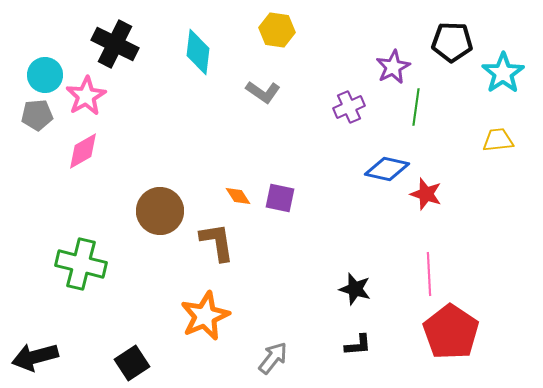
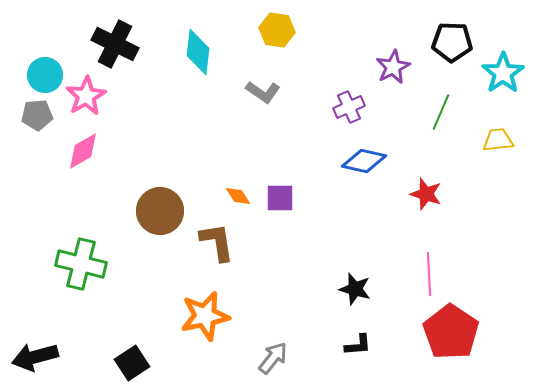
green line: moved 25 px right, 5 px down; rotated 15 degrees clockwise
blue diamond: moved 23 px left, 8 px up
purple square: rotated 12 degrees counterclockwise
orange star: rotated 12 degrees clockwise
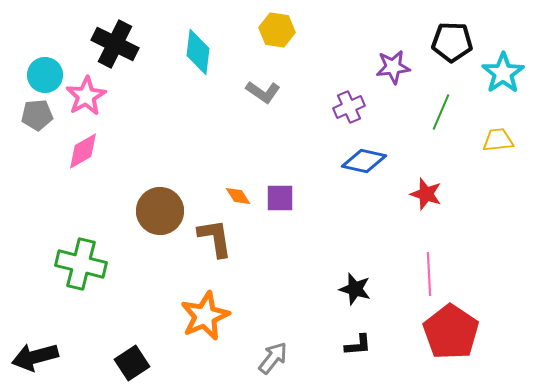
purple star: rotated 20 degrees clockwise
brown L-shape: moved 2 px left, 4 px up
orange star: rotated 12 degrees counterclockwise
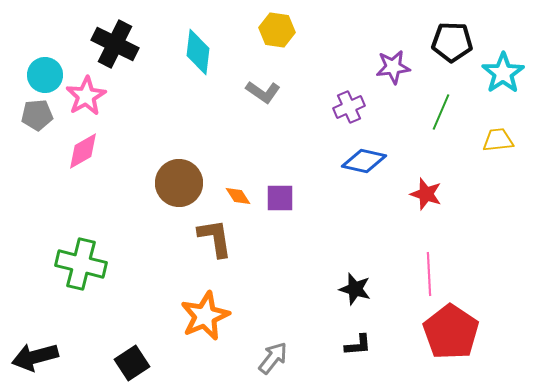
brown circle: moved 19 px right, 28 px up
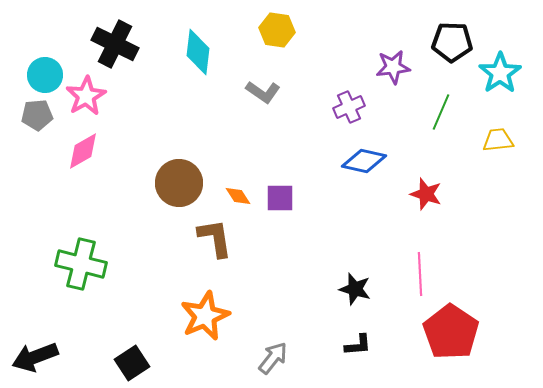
cyan star: moved 3 px left
pink line: moved 9 px left
black arrow: rotated 6 degrees counterclockwise
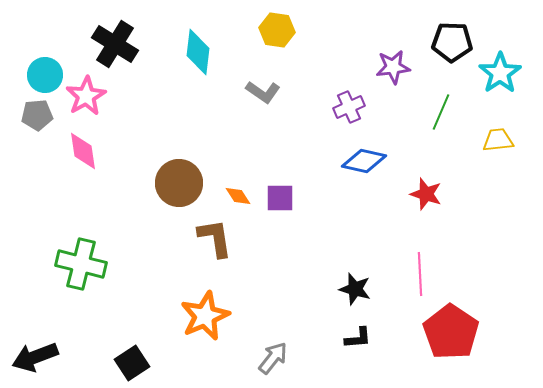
black cross: rotated 6 degrees clockwise
pink diamond: rotated 69 degrees counterclockwise
black L-shape: moved 7 px up
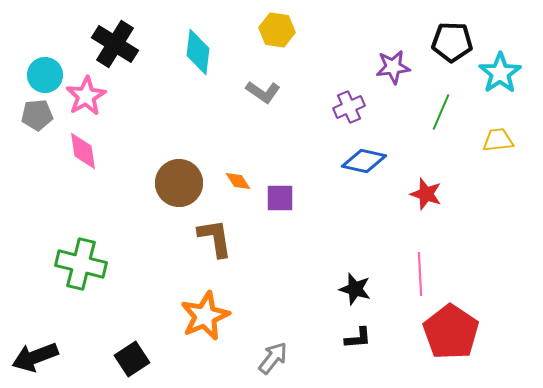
orange diamond: moved 15 px up
black square: moved 4 px up
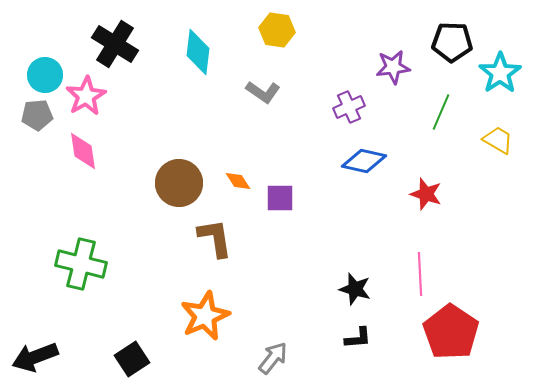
yellow trapezoid: rotated 36 degrees clockwise
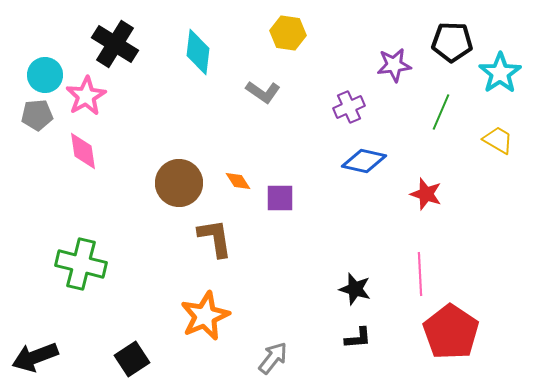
yellow hexagon: moved 11 px right, 3 px down
purple star: moved 1 px right, 2 px up
